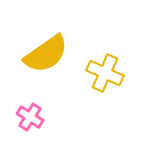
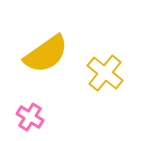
yellow cross: rotated 15 degrees clockwise
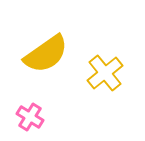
yellow cross: rotated 12 degrees clockwise
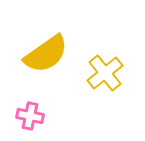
pink cross: moved 1 px up; rotated 20 degrees counterclockwise
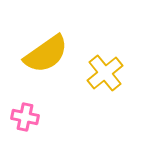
pink cross: moved 5 px left, 1 px down
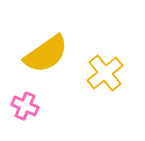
pink cross: moved 11 px up; rotated 12 degrees clockwise
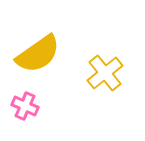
yellow semicircle: moved 8 px left
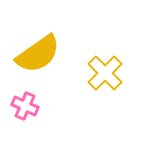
yellow cross: rotated 6 degrees counterclockwise
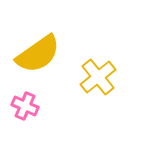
yellow cross: moved 7 px left, 4 px down; rotated 6 degrees clockwise
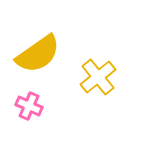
pink cross: moved 4 px right
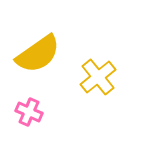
pink cross: moved 6 px down
